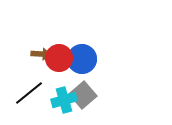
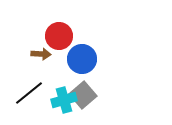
red circle: moved 22 px up
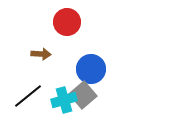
red circle: moved 8 px right, 14 px up
blue circle: moved 9 px right, 10 px down
black line: moved 1 px left, 3 px down
